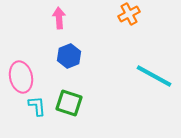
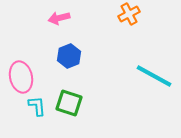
pink arrow: rotated 100 degrees counterclockwise
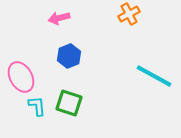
pink ellipse: rotated 16 degrees counterclockwise
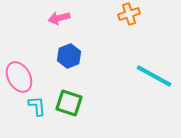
orange cross: rotated 10 degrees clockwise
pink ellipse: moved 2 px left
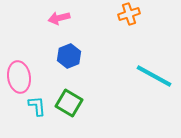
pink ellipse: rotated 20 degrees clockwise
green square: rotated 12 degrees clockwise
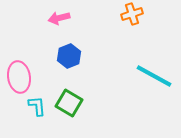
orange cross: moved 3 px right
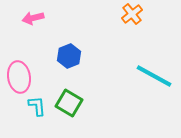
orange cross: rotated 20 degrees counterclockwise
pink arrow: moved 26 px left
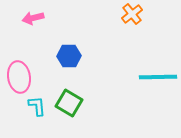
blue hexagon: rotated 20 degrees clockwise
cyan line: moved 4 px right, 1 px down; rotated 30 degrees counterclockwise
